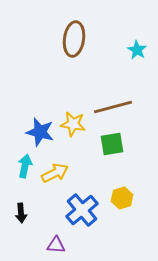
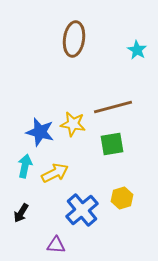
black arrow: rotated 36 degrees clockwise
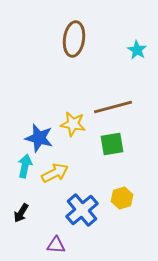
blue star: moved 1 px left, 6 px down
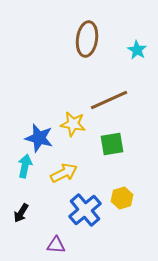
brown ellipse: moved 13 px right
brown line: moved 4 px left, 7 px up; rotated 9 degrees counterclockwise
yellow arrow: moved 9 px right
blue cross: moved 3 px right
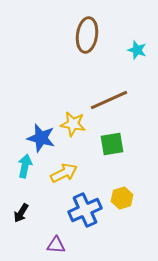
brown ellipse: moved 4 px up
cyan star: rotated 12 degrees counterclockwise
blue star: moved 2 px right
blue cross: rotated 16 degrees clockwise
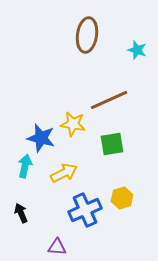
black arrow: rotated 126 degrees clockwise
purple triangle: moved 1 px right, 2 px down
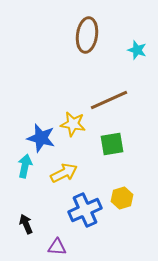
black arrow: moved 5 px right, 11 px down
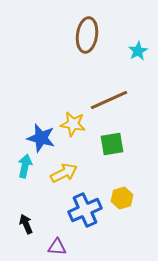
cyan star: moved 1 px right, 1 px down; rotated 24 degrees clockwise
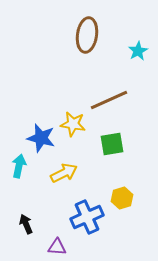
cyan arrow: moved 6 px left
blue cross: moved 2 px right, 7 px down
